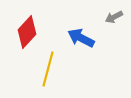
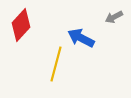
red diamond: moved 6 px left, 7 px up
yellow line: moved 8 px right, 5 px up
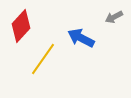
red diamond: moved 1 px down
yellow line: moved 13 px left, 5 px up; rotated 20 degrees clockwise
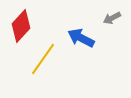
gray arrow: moved 2 px left, 1 px down
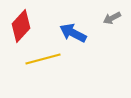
blue arrow: moved 8 px left, 5 px up
yellow line: rotated 40 degrees clockwise
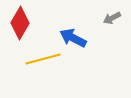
red diamond: moved 1 px left, 3 px up; rotated 12 degrees counterclockwise
blue arrow: moved 5 px down
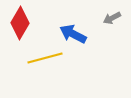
blue arrow: moved 4 px up
yellow line: moved 2 px right, 1 px up
